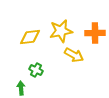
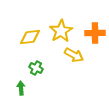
yellow star: rotated 20 degrees counterclockwise
green cross: moved 2 px up
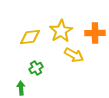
green cross: rotated 32 degrees clockwise
